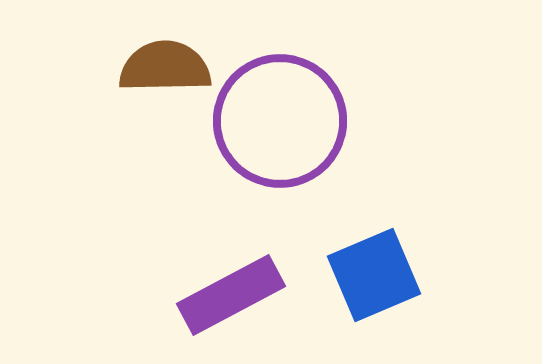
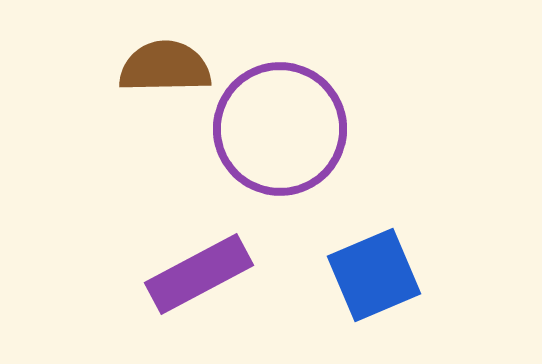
purple circle: moved 8 px down
purple rectangle: moved 32 px left, 21 px up
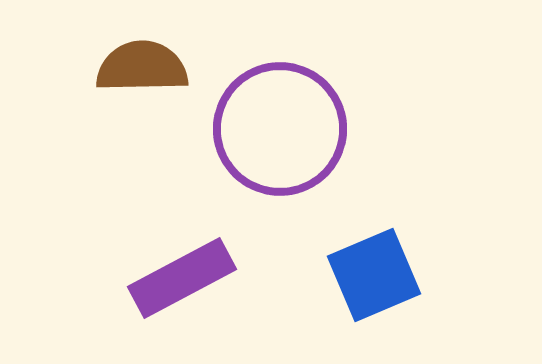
brown semicircle: moved 23 px left
purple rectangle: moved 17 px left, 4 px down
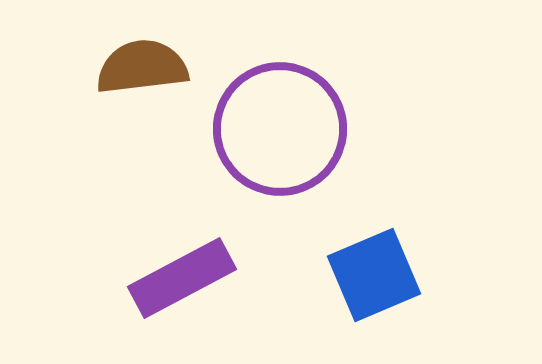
brown semicircle: rotated 6 degrees counterclockwise
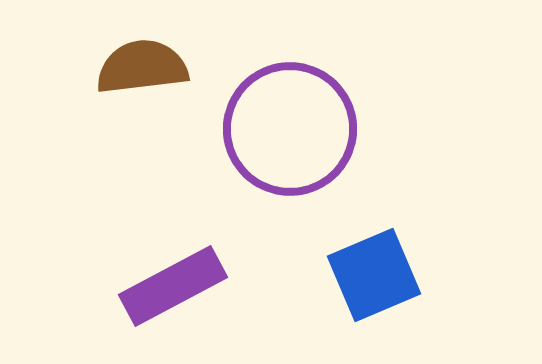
purple circle: moved 10 px right
purple rectangle: moved 9 px left, 8 px down
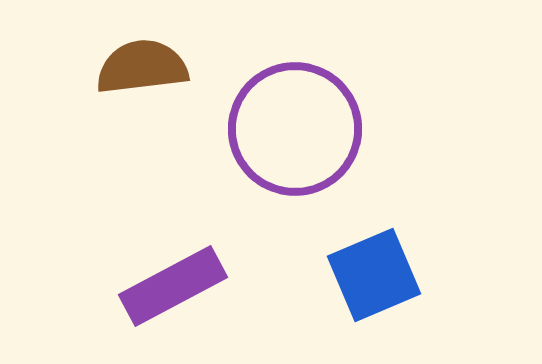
purple circle: moved 5 px right
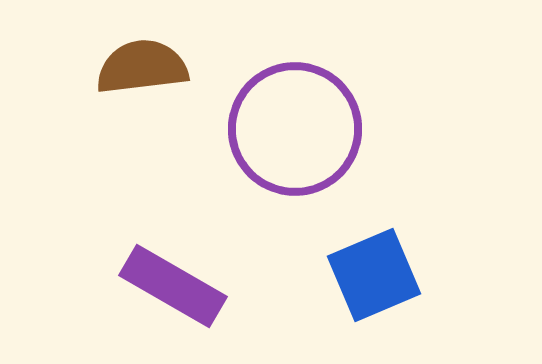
purple rectangle: rotated 58 degrees clockwise
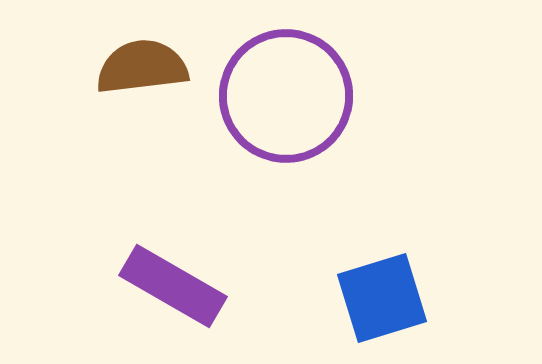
purple circle: moved 9 px left, 33 px up
blue square: moved 8 px right, 23 px down; rotated 6 degrees clockwise
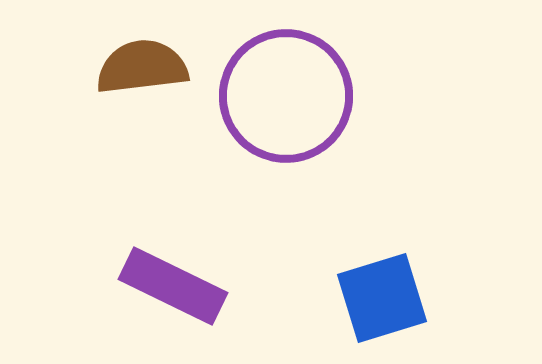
purple rectangle: rotated 4 degrees counterclockwise
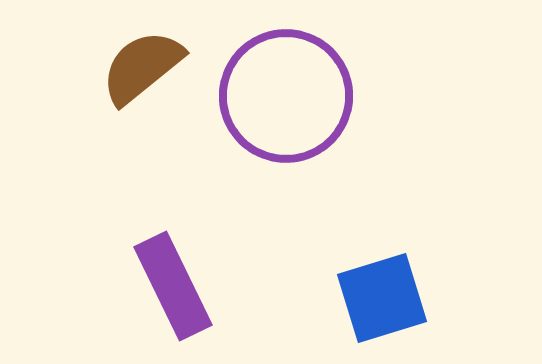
brown semicircle: rotated 32 degrees counterclockwise
purple rectangle: rotated 38 degrees clockwise
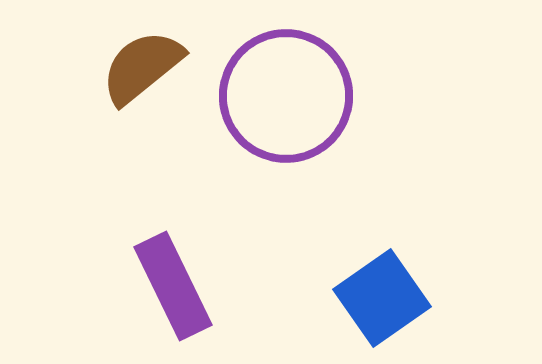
blue square: rotated 18 degrees counterclockwise
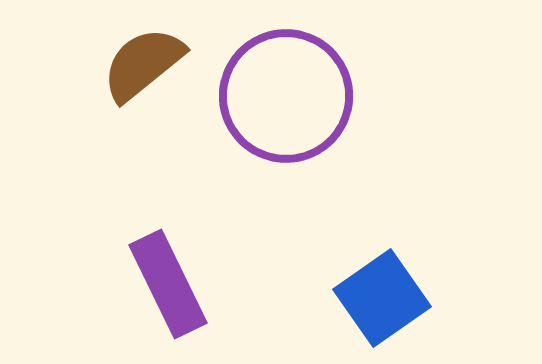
brown semicircle: moved 1 px right, 3 px up
purple rectangle: moved 5 px left, 2 px up
